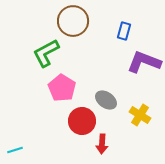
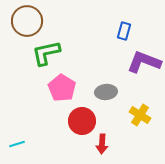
brown circle: moved 46 px left
green L-shape: rotated 16 degrees clockwise
gray ellipse: moved 8 px up; rotated 40 degrees counterclockwise
cyan line: moved 2 px right, 6 px up
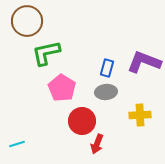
blue rectangle: moved 17 px left, 37 px down
yellow cross: rotated 35 degrees counterclockwise
red arrow: moved 5 px left; rotated 18 degrees clockwise
